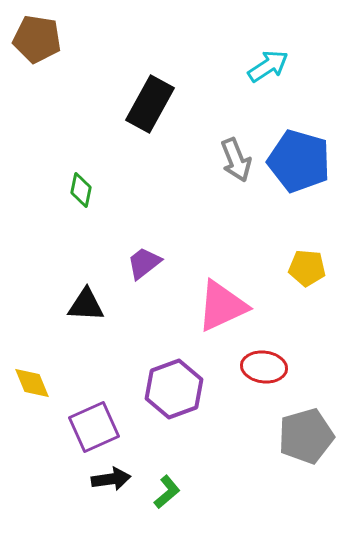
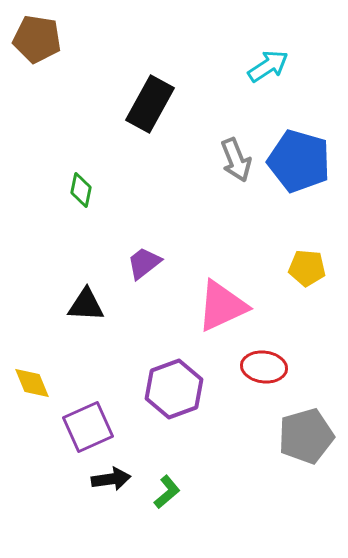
purple square: moved 6 px left
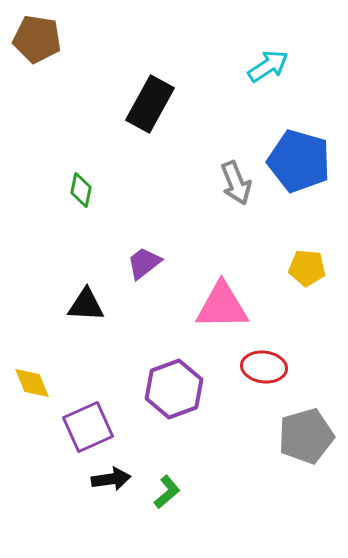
gray arrow: moved 23 px down
pink triangle: rotated 24 degrees clockwise
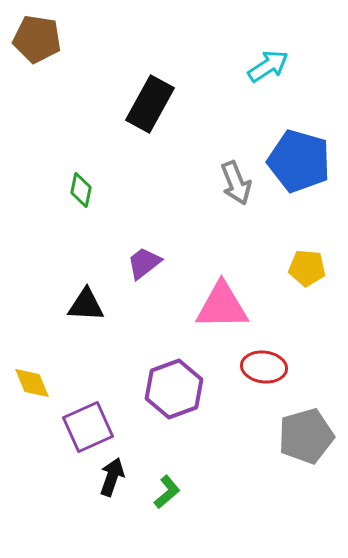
black arrow: moved 1 px right, 2 px up; rotated 63 degrees counterclockwise
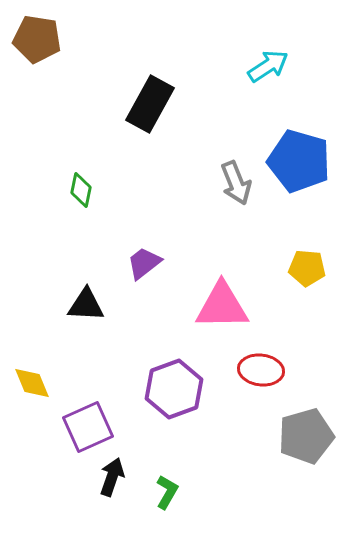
red ellipse: moved 3 px left, 3 px down
green L-shape: rotated 20 degrees counterclockwise
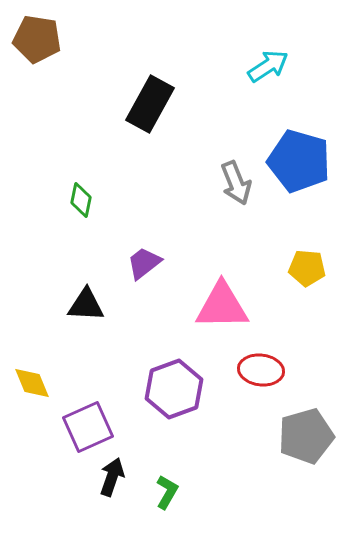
green diamond: moved 10 px down
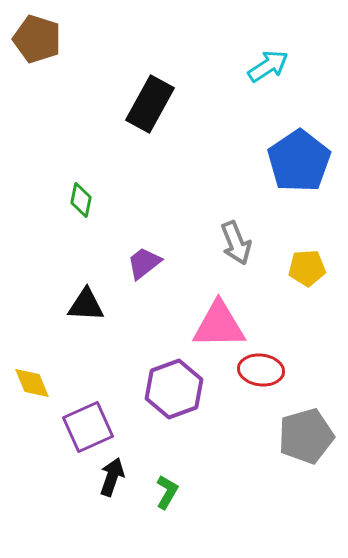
brown pentagon: rotated 9 degrees clockwise
blue pentagon: rotated 22 degrees clockwise
gray arrow: moved 60 px down
yellow pentagon: rotated 9 degrees counterclockwise
pink triangle: moved 3 px left, 19 px down
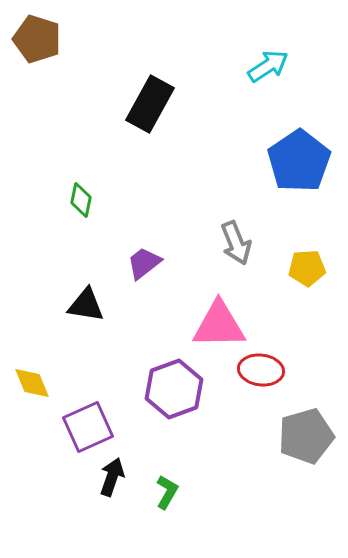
black triangle: rotated 6 degrees clockwise
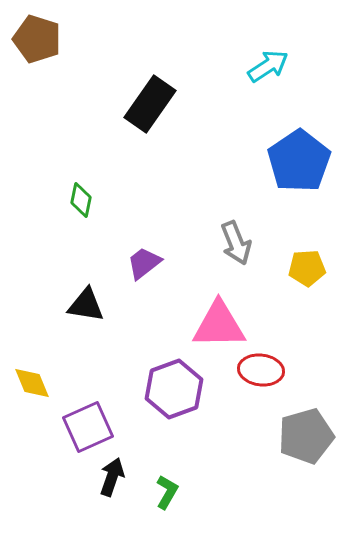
black rectangle: rotated 6 degrees clockwise
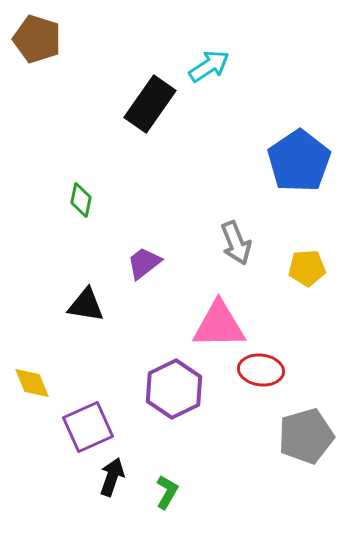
cyan arrow: moved 59 px left
purple hexagon: rotated 6 degrees counterclockwise
